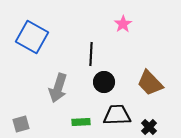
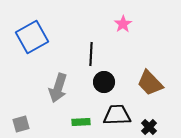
blue square: rotated 32 degrees clockwise
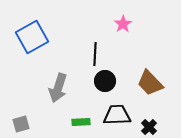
black line: moved 4 px right
black circle: moved 1 px right, 1 px up
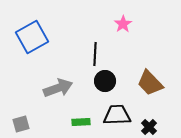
gray arrow: rotated 128 degrees counterclockwise
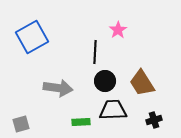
pink star: moved 5 px left, 6 px down
black line: moved 2 px up
brown trapezoid: moved 8 px left; rotated 12 degrees clockwise
gray arrow: rotated 28 degrees clockwise
black trapezoid: moved 4 px left, 5 px up
black cross: moved 5 px right, 7 px up; rotated 28 degrees clockwise
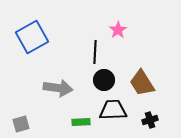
black circle: moved 1 px left, 1 px up
black cross: moved 4 px left
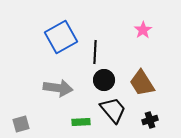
pink star: moved 25 px right
blue square: moved 29 px right
black trapezoid: rotated 52 degrees clockwise
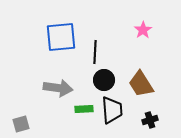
blue square: rotated 24 degrees clockwise
brown trapezoid: moved 1 px left, 1 px down
black trapezoid: moved 1 px left; rotated 36 degrees clockwise
green rectangle: moved 3 px right, 13 px up
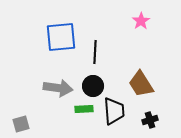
pink star: moved 2 px left, 9 px up
black circle: moved 11 px left, 6 px down
black trapezoid: moved 2 px right, 1 px down
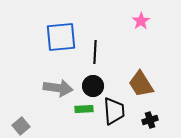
gray square: moved 2 px down; rotated 24 degrees counterclockwise
